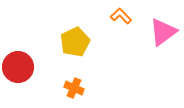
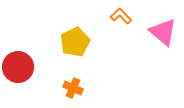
pink triangle: rotated 44 degrees counterclockwise
orange cross: moved 1 px left
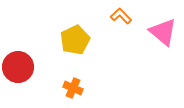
yellow pentagon: moved 2 px up
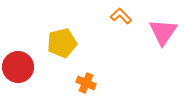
pink triangle: rotated 24 degrees clockwise
yellow pentagon: moved 13 px left, 3 px down; rotated 12 degrees clockwise
orange cross: moved 13 px right, 5 px up
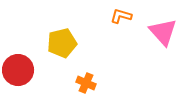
orange L-shape: rotated 30 degrees counterclockwise
pink triangle: rotated 16 degrees counterclockwise
red circle: moved 3 px down
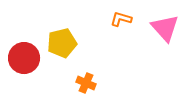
orange L-shape: moved 3 px down
pink triangle: moved 2 px right, 4 px up
red circle: moved 6 px right, 12 px up
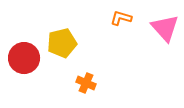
orange L-shape: moved 1 px up
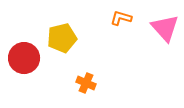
yellow pentagon: moved 5 px up
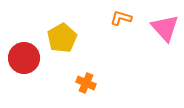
yellow pentagon: rotated 16 degrees counterclockwise
